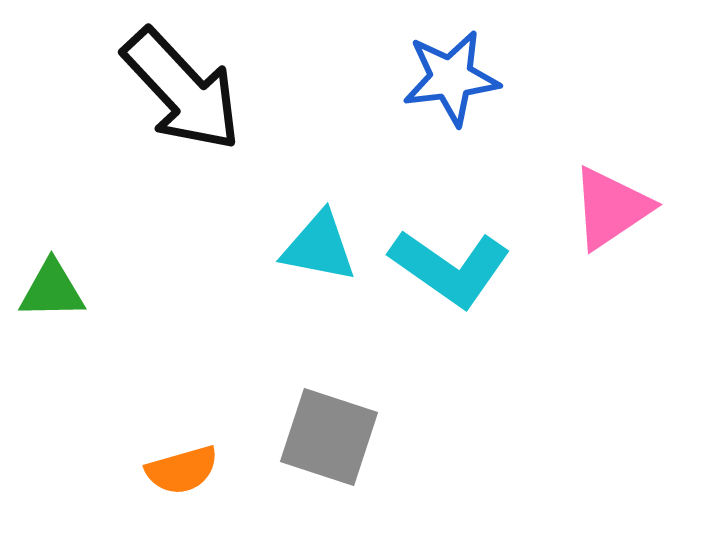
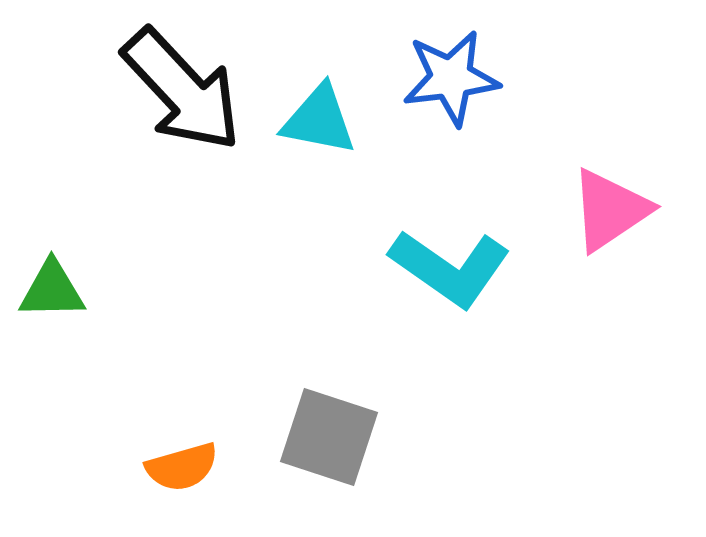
pink triangle: moved 1 px left, 2 px down
cyan triangle: moved 127 px up
orange semicircle: moved 3 px up
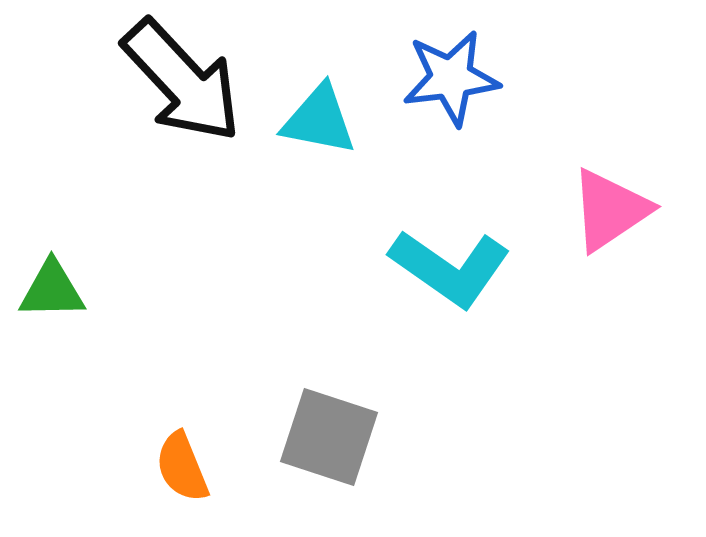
black arrow: moved 9 px up
orange semicircle: rotated 84 degrees clockwise
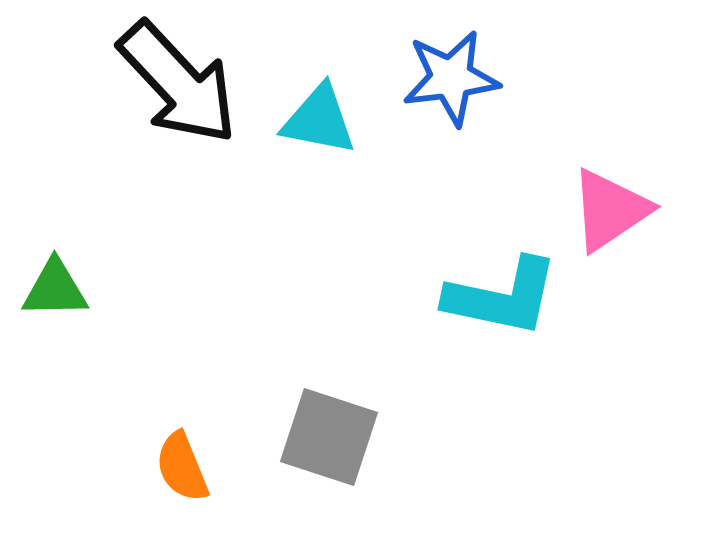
black arrow: moved 4 px left, 2 px down
cyan L-shape: moved 52 px right, 29 px down; rotated 23 degrees counterclockwise
green triangle: moved 3 px right, 1 px up
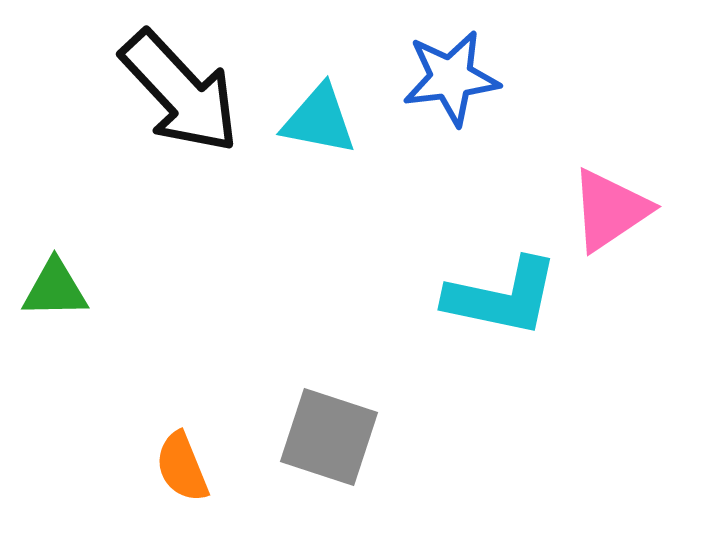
black arrow: moved 2 px right, 9 px down
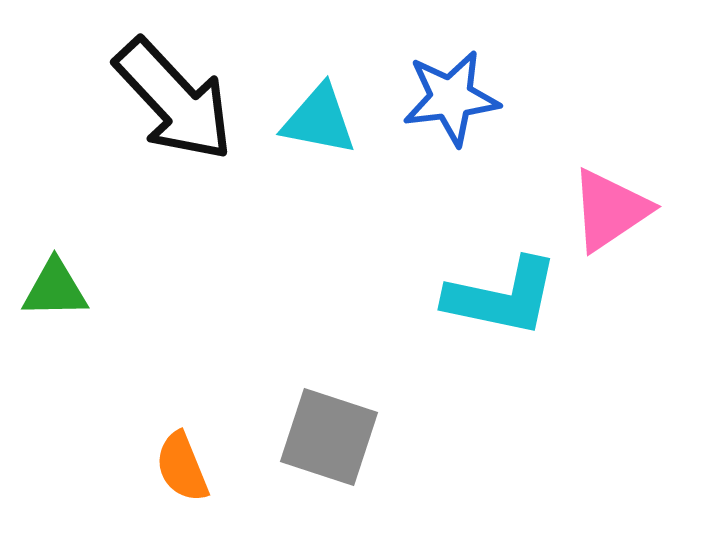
blue star: moved 20 px down
black arrow: moved 6 px left, 8 px down
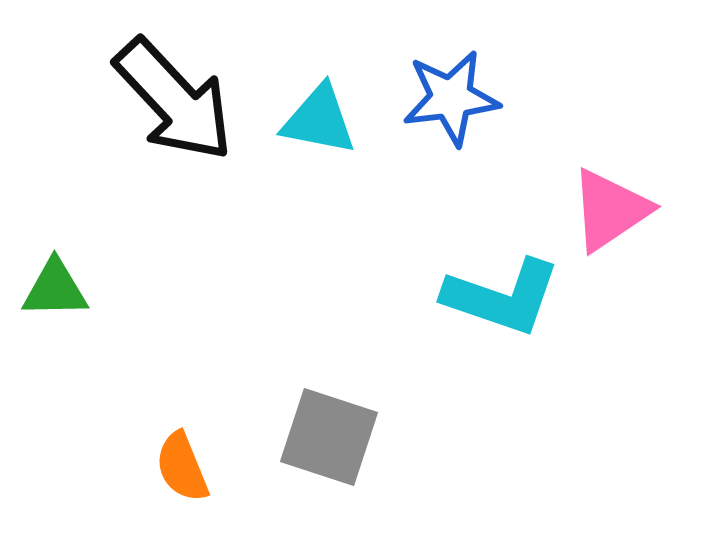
cyan L-shape: rotated 7 degrees clockwise
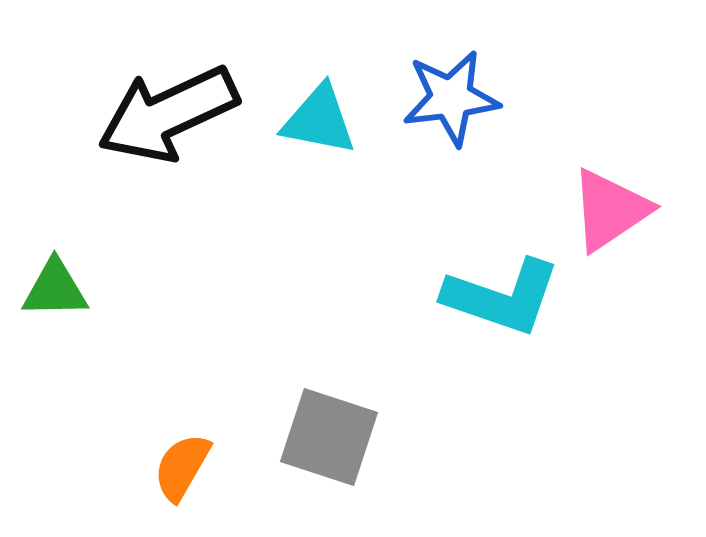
black arrow: moved 6 px left, 14 px down; rotated 108 degrees clockwise
orange semicircle: rotated 52 degrees clockwise
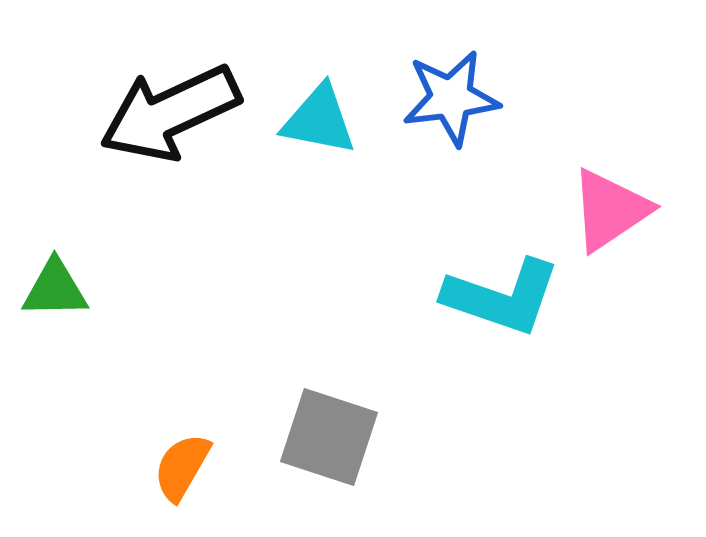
black arrow: moved 2 px right, 1 px up
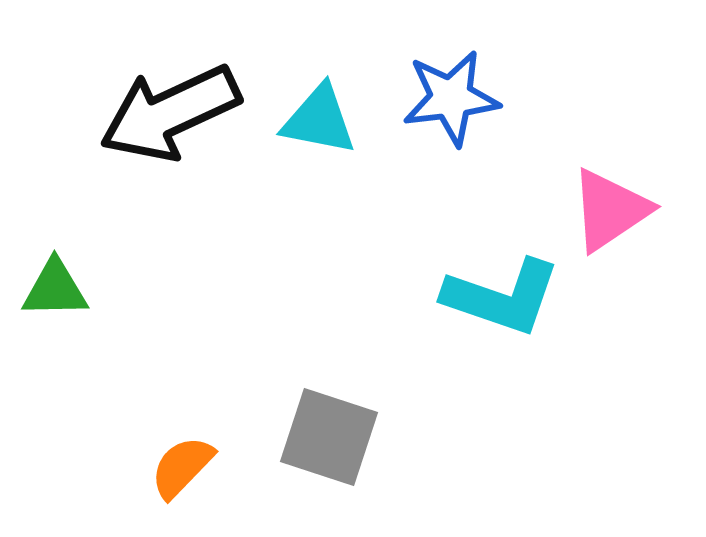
orange semicircle: rotated 14 degrees clockwise
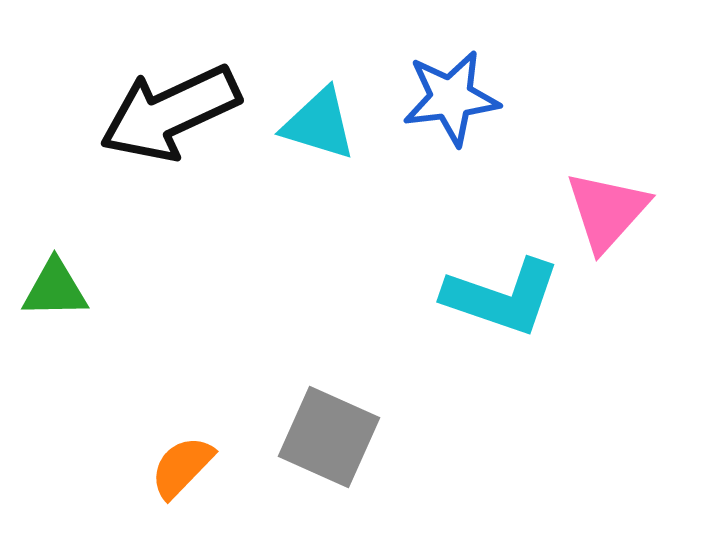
cyan triangle: moved 4 px down; rotated 6 degrees clockwise
pink triangle: moved 3 px left, 1 px down; rotated 14 degrees counterclockwise
gray square: rotated 6 degrees clockwise
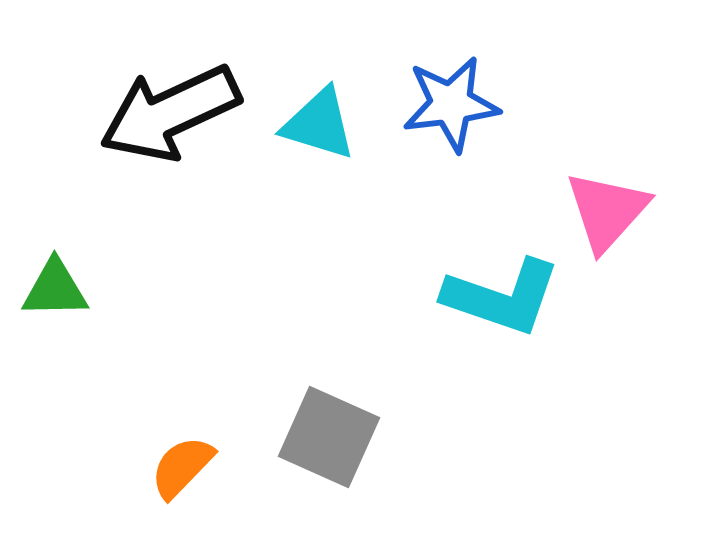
blue star: moved 6 px down
